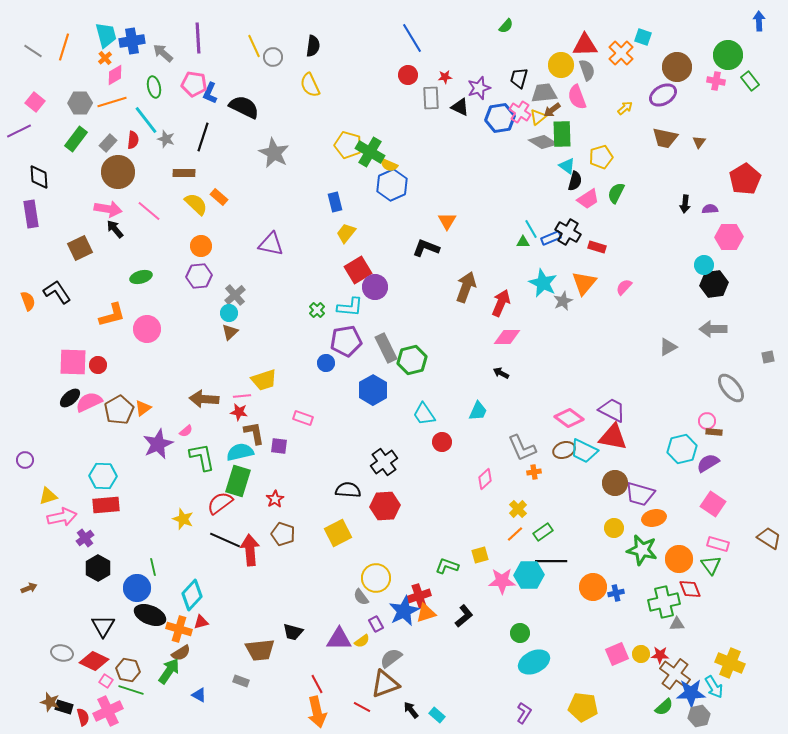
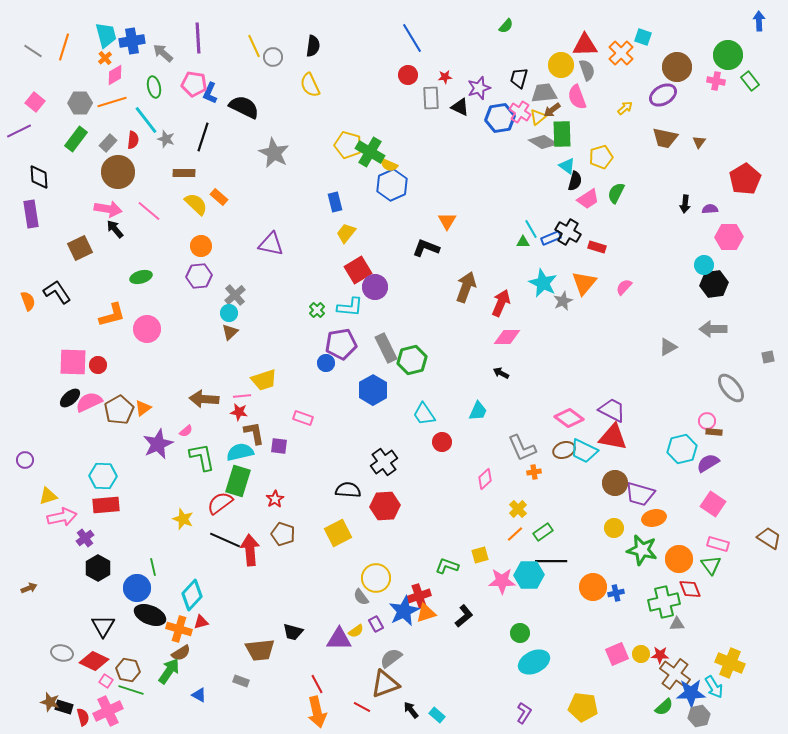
purple pentagon at (346, 341): moved 5 px left, 3 px down
yellow semicircle at (362, 641): moved 6 px left, 10 px up
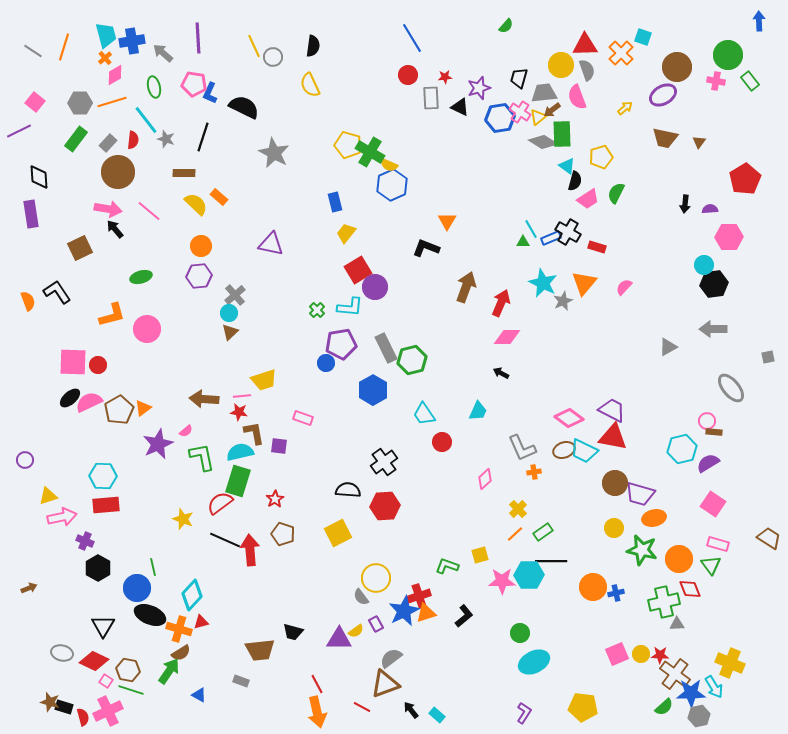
purple cross at (85, 538): moved 3 px down; rotated 30 degrees counterclockwise
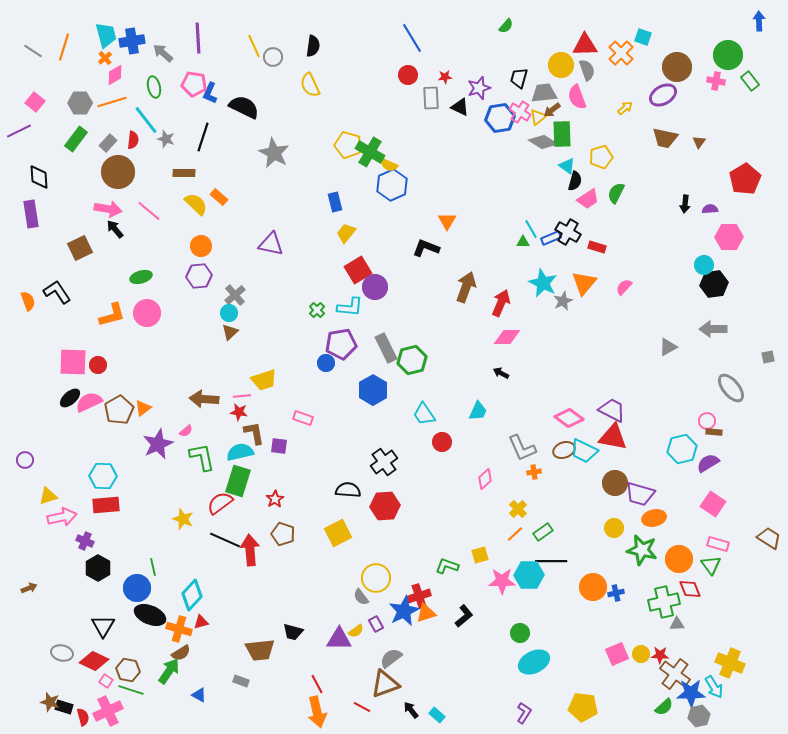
pink circle at (147, 329): moved 16 px up
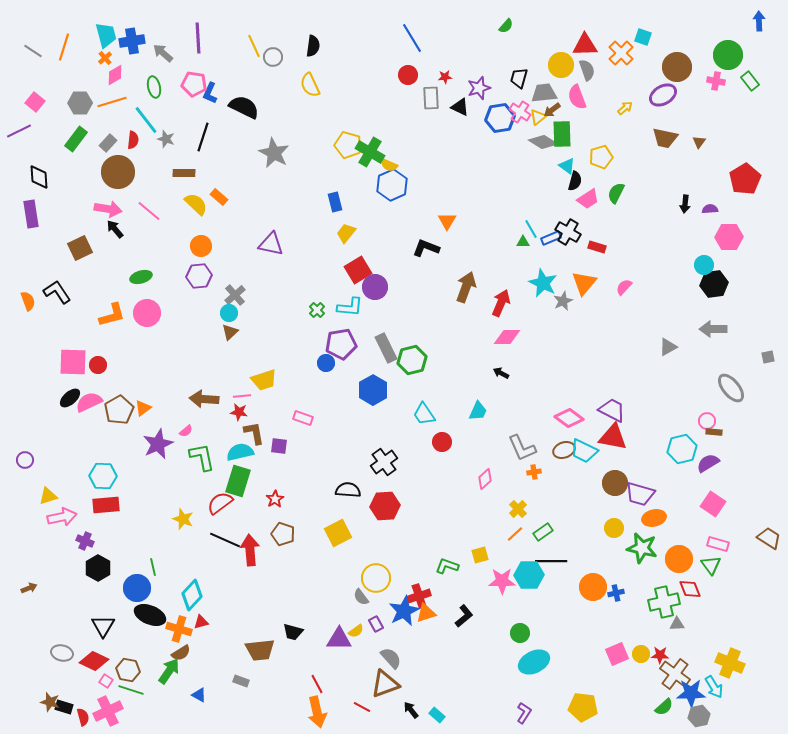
green star at (642, 550): moved 2 px up
gray semicircle at (391, 658): rotated 85 degrees clockwise
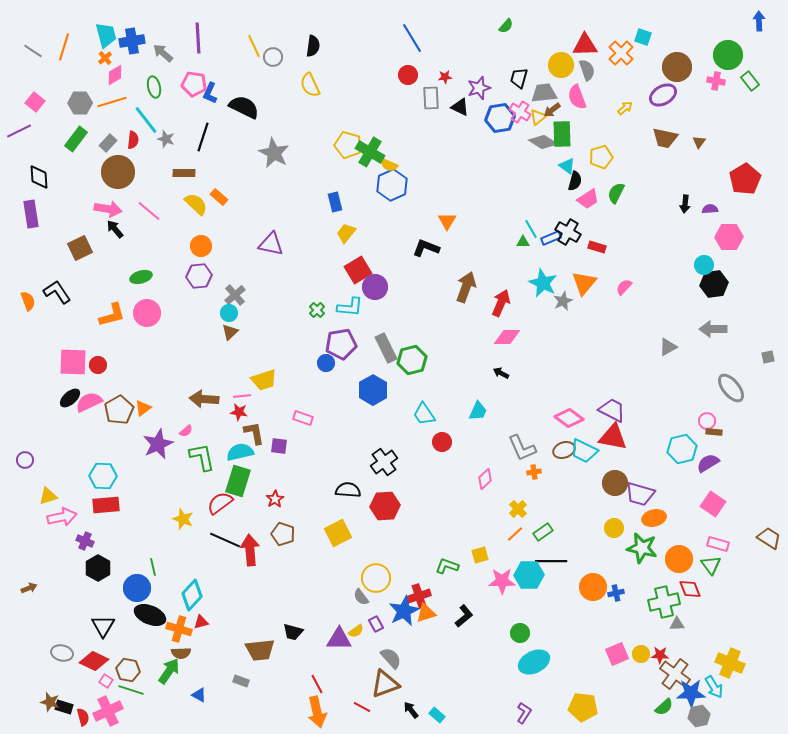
brown semicircle at (181, 653): rotated 30 degrees clockwise
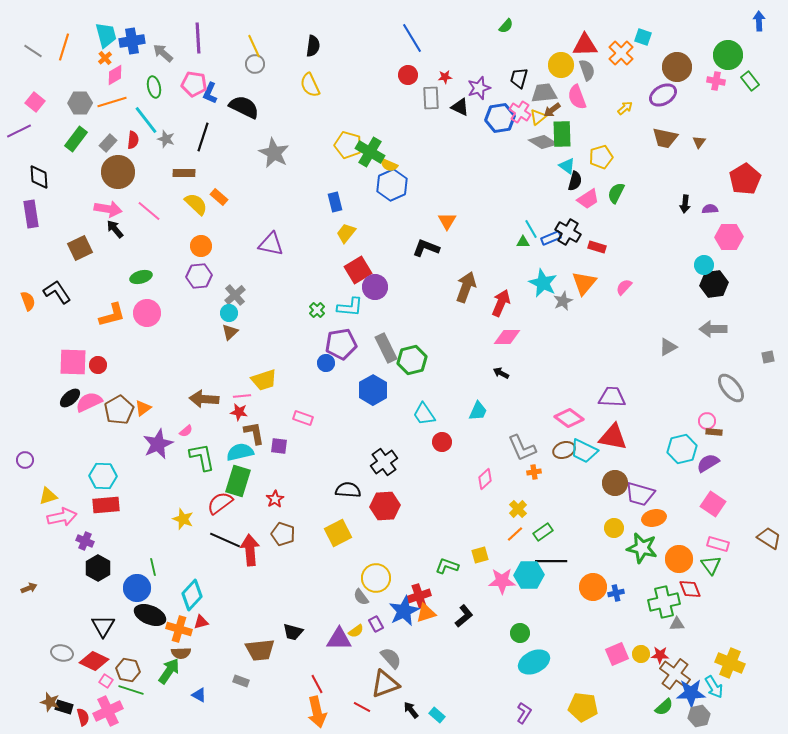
gray circle at (273, 57): moved 18 px left, 7 px down
purple trapezoid at (612, 410): moved 13 px up; rotated 24 degrees counterclockwise
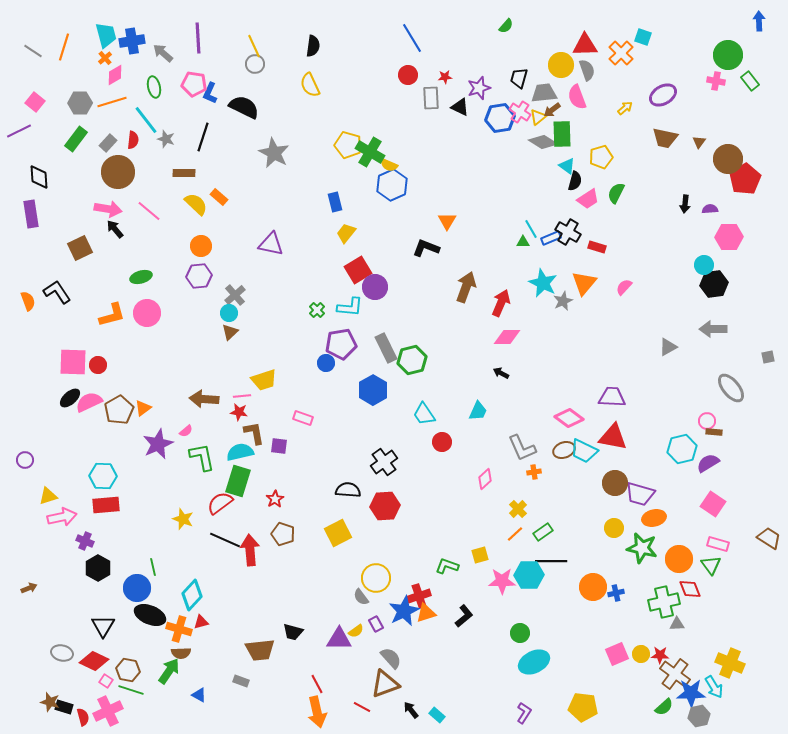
brown circle at (677, 67): moved 51 px right, 92 px down
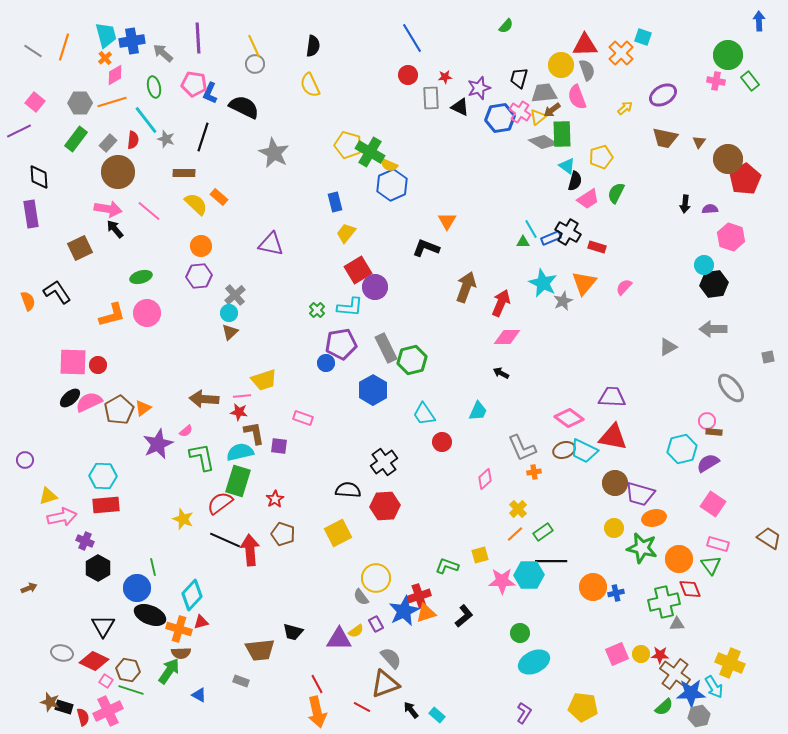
pink hexagon at (729, 237): moved 2 px right; rotated 20 degrees clockwise
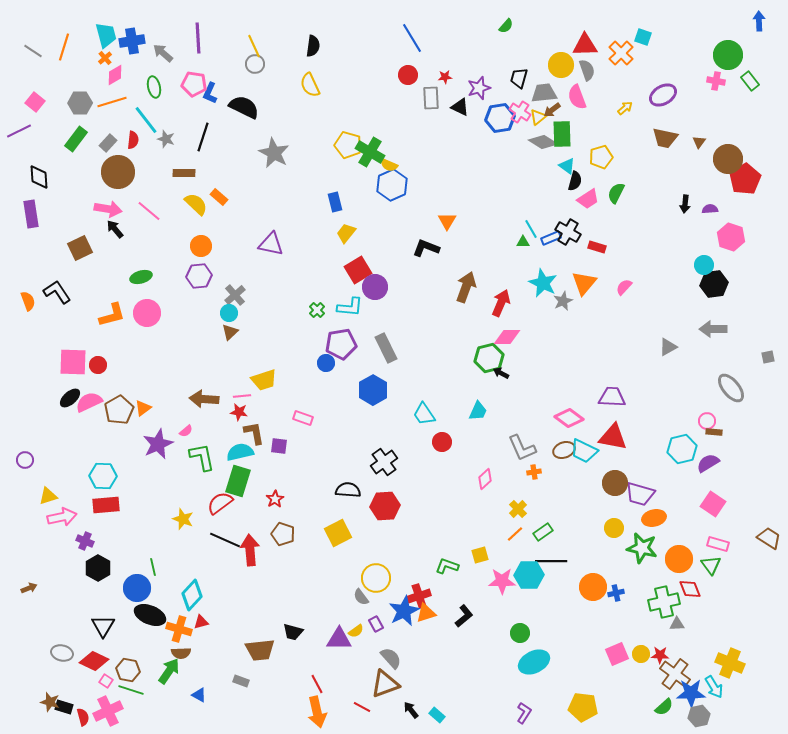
green hexagon at (412, 360): moved 77 px right, 2 px up
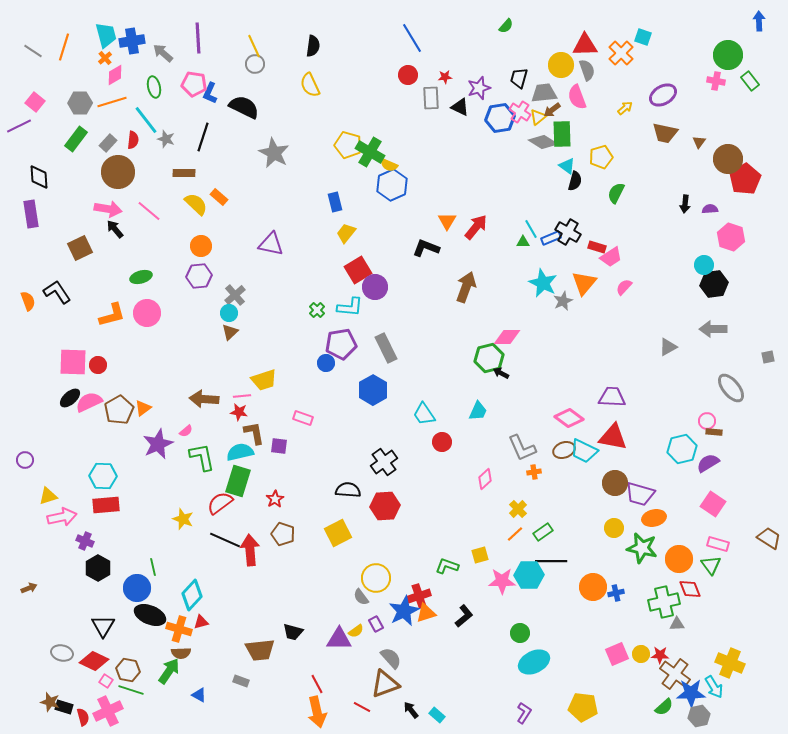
purple line at (19, 131): moved 5 px up
brown trapezoid at (665, 138): moved 5 px up
pink trapezoid at (588, 199): moved 23 px right, 58 px down
red arrow at (501, 303): moved 25 px left, 76 px up; rotated 16 degrees clockwise
